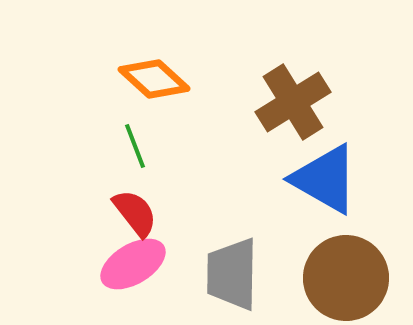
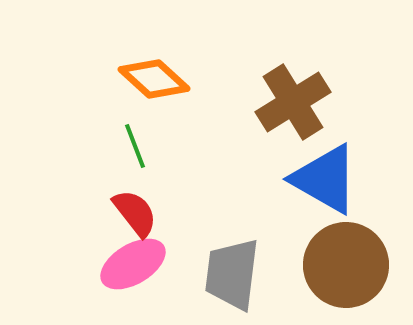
gray trapezoid: rotated 6 degrees clockwise
brown circle: moved 13 px up
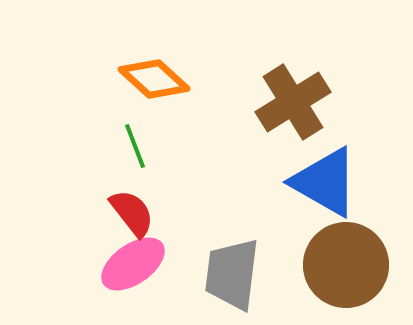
blue triangle: moved 3 px down
red semicircle: moved 3 px left
pink ellipse: rotated 4 degrees counterclockwise
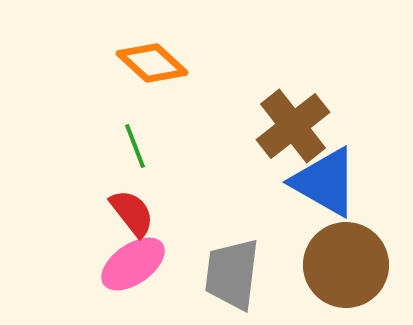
orange diamond: moved 2 px left, 16 px up
brown cross: moved 24 px down; rotated 6 degrees counterclockwise
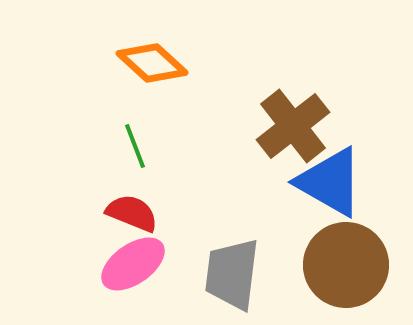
blue triangle: moved 5 px right
red semicircle: rotated 30 degrees counterclockwise
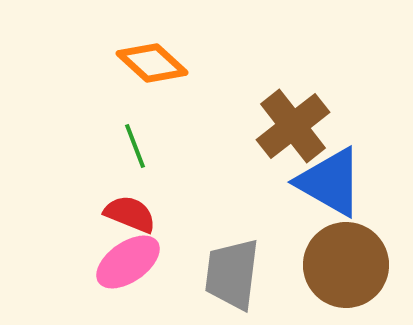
red semicircle: moved 2 px left, 1 px down
pink ellipse: moved 5 px left, 2 px up
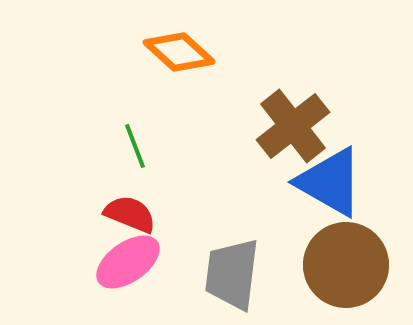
orange diamond: moved 27 px right, 11 px up
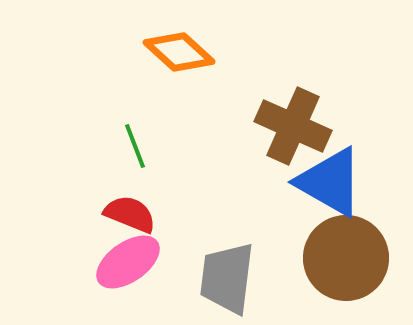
brown cross: rotated 28 degrees counterclockwise
brown circle: moved 7 px up
gray trapezoid: moved 5 px left, 4 px down
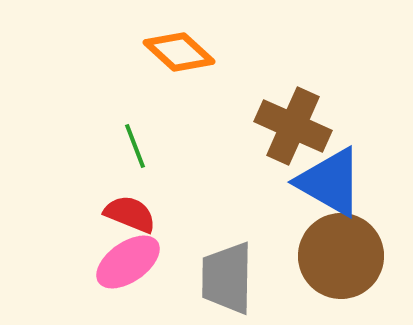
brown circle: moved 5 px left, 2 px up
gray trapezoid: rotated 6 degrees counterclockwise
